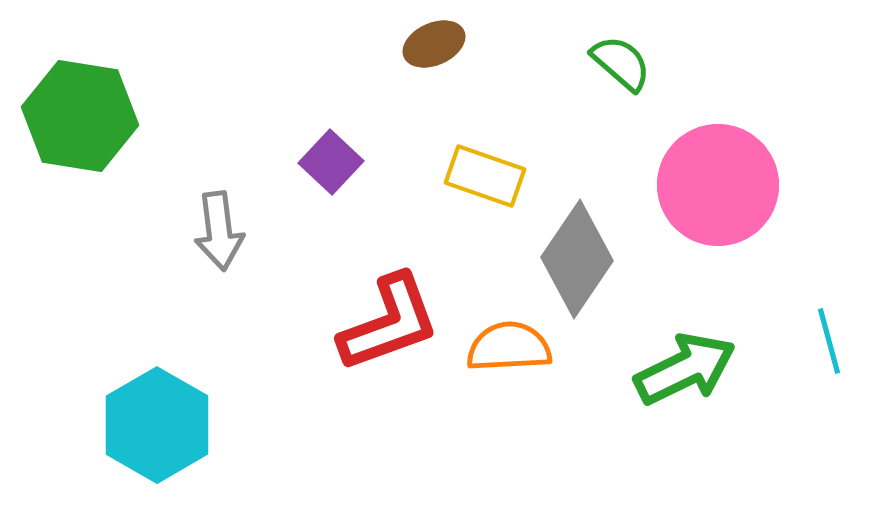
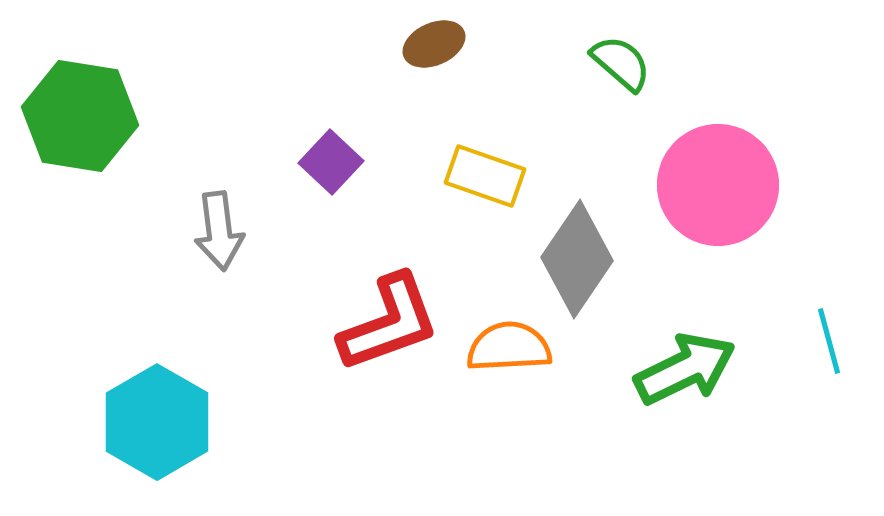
cyan hexagon: moved 3 px up
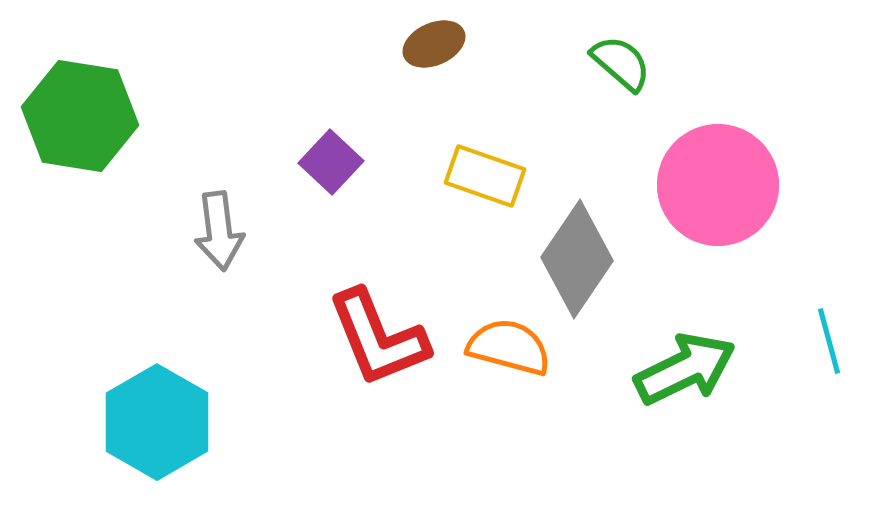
red L-shape: moved 11 px left, 15 px down; rotated 88 degrees clockwise
orange semicircle: rotated 18 degrees clockwise
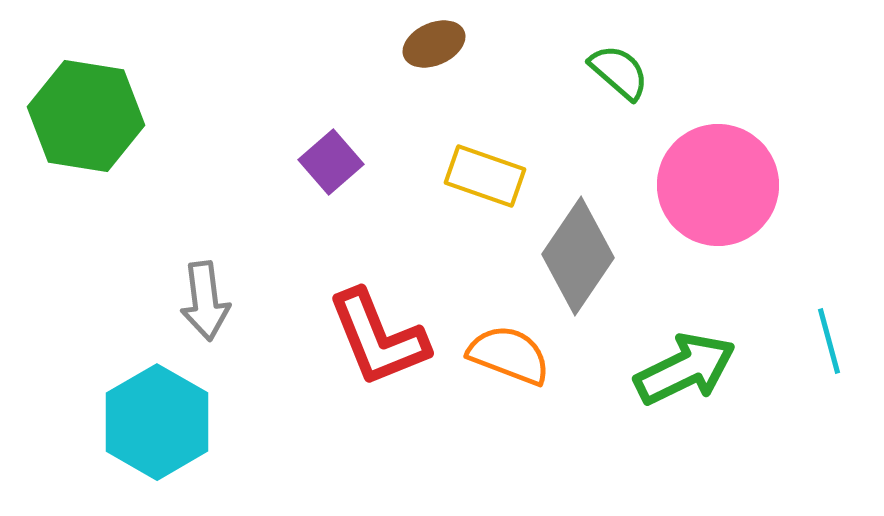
green semicircle: moved 2 px left, 9 px down
green hexagon: moved 6 px right
purple square: rotated 6 degrees clockwise
gray arrow: moved 14 px left, 70 px down
gray diamond: moved 1 px right, 3 px up
orange semicircle: moved 8 px down; rotated 6 degrees clockwise
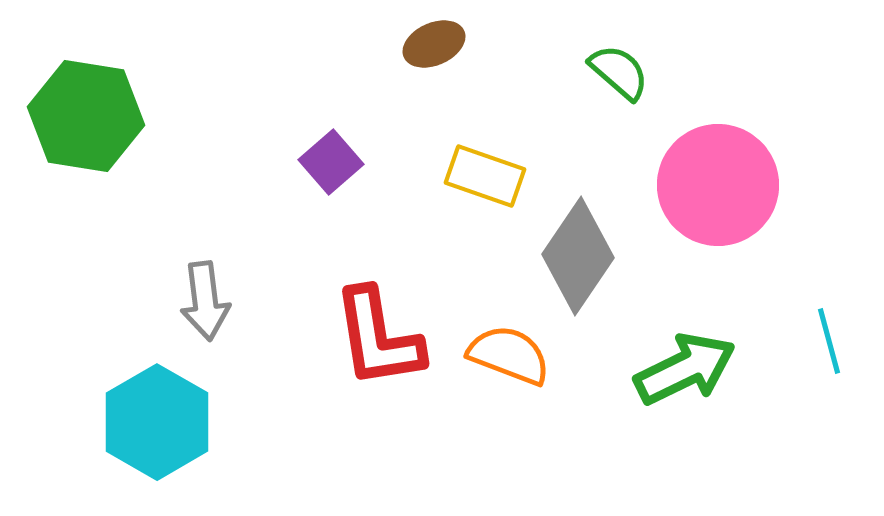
red L-shape: rotated 13 degrees clockwise
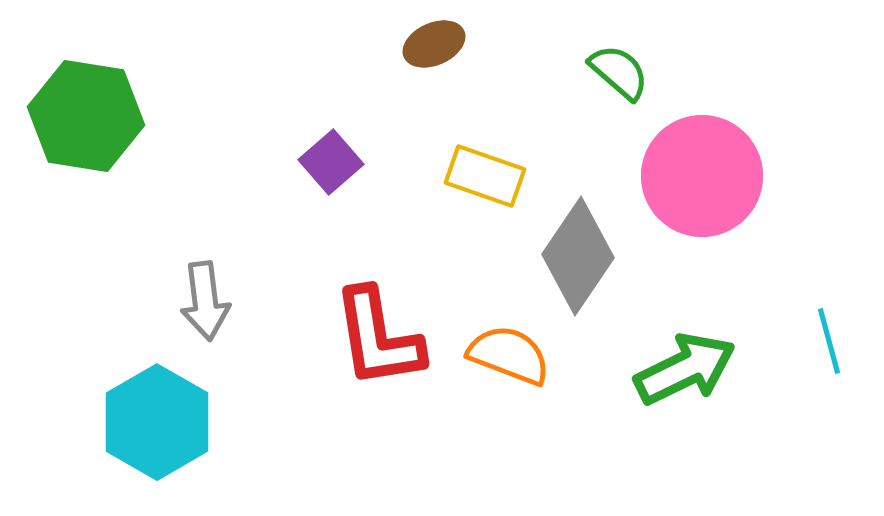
pink circle: moved 16 px left, 9 px up
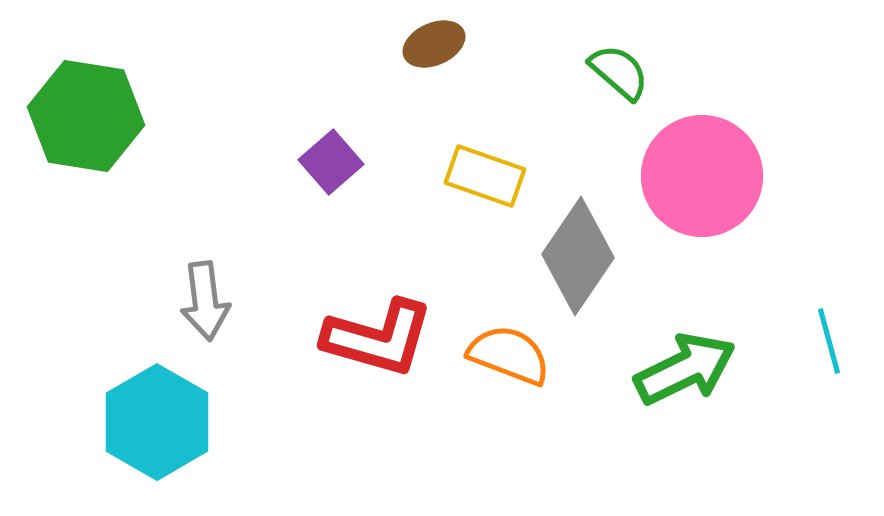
red L-shape: rotated 65 degrees counterclockwise
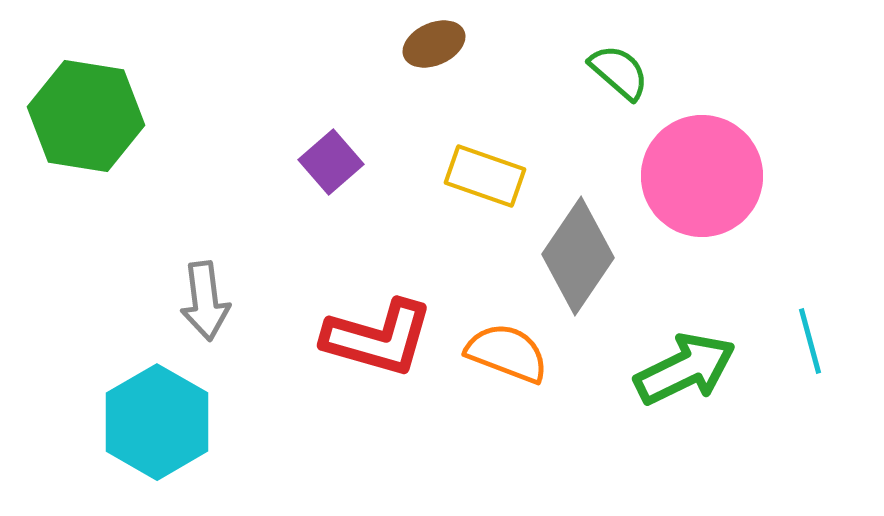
cyan line: moved 19 px left
orange semicircle: moved 2 px left, 2 px up
